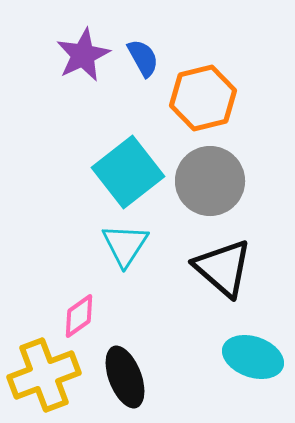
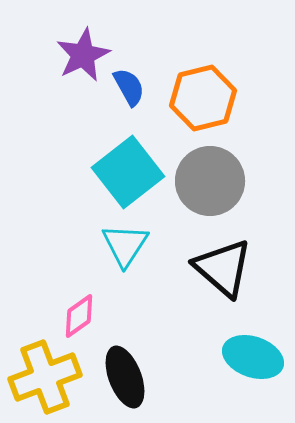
blue semicircle: moved 14 px left, 29 px down
yellow cross: moved 1 px right, 2 px down
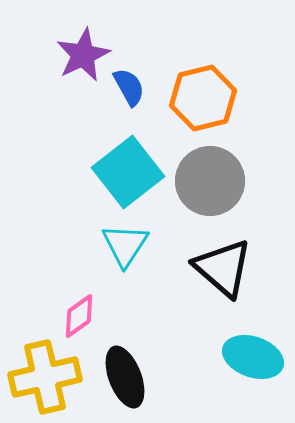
yellow cross: rotated 8 degrees clockwise
